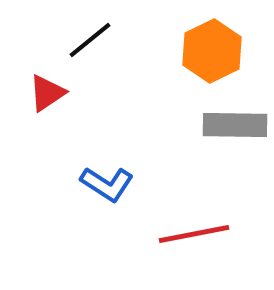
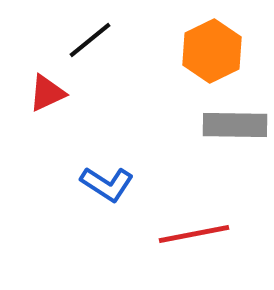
red triangle: rotated 9 degrees clockwise
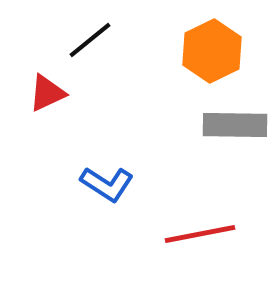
red line: moved 6 px right
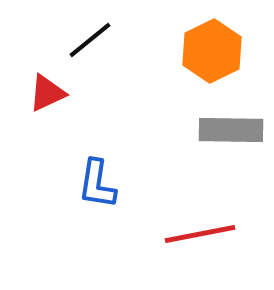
gray rectangle: moved 4 px left, 5 px down
blue L-shape: moved 10 px left; rotated 66 degrees clockwise
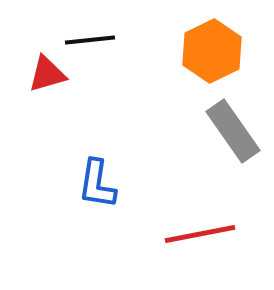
black line: rotated 33 degrees clockwise
red triangle: moved 19 px up; rotated 9 degrees clockwise
gray rectangle: moved 2 px right, 1 px down; rotated 54 degrees clockwise
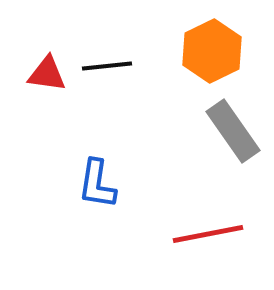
black line: moved 17 px right, 26 px down
red triangle: rotated 24 degrees clockwise
red line: moved 8 px right
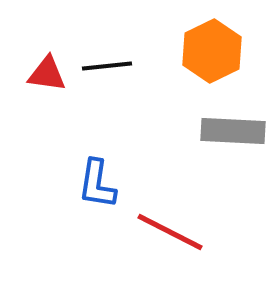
gray rectangle: rotated 52 degrees counterclockwise
red line: moved 38 px left, 2 px up; rotated 38 degrees clockwise
